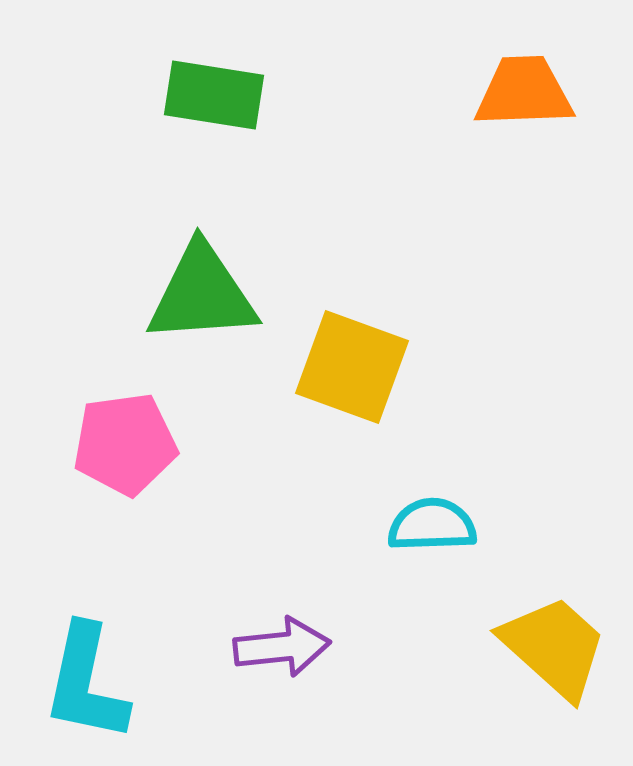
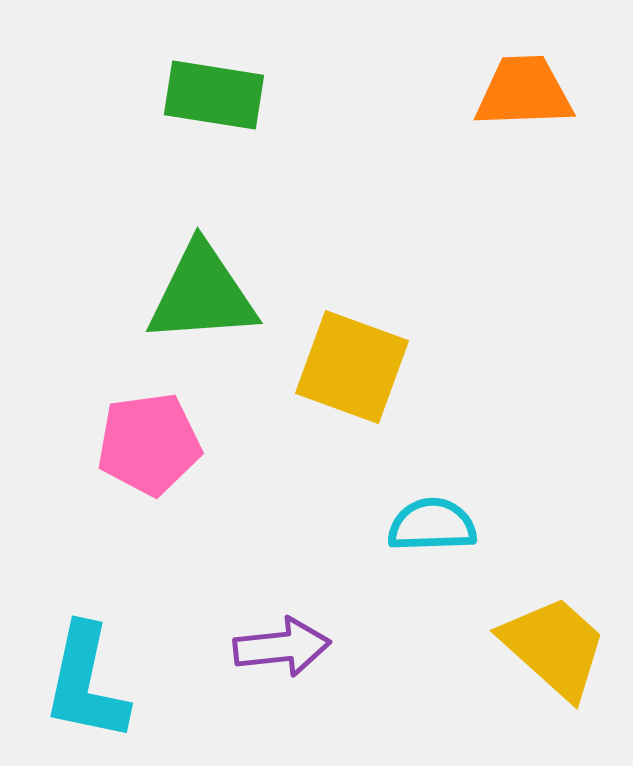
pink pentagon: moved 24 px right
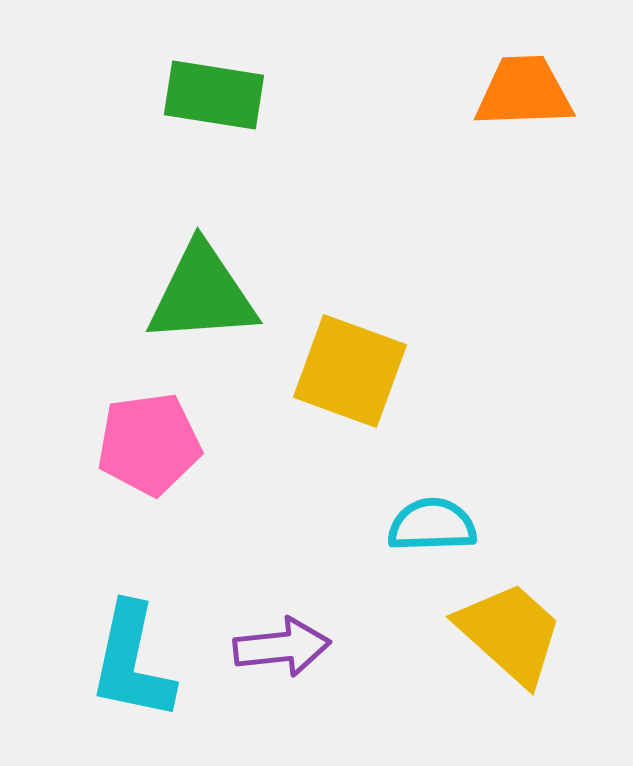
yellow square: moved 2 px left, 4 px down
yellow trapezoid: moved 44 px left, 14 px up
cyan L-shape: moved 46 px right, 21 px up
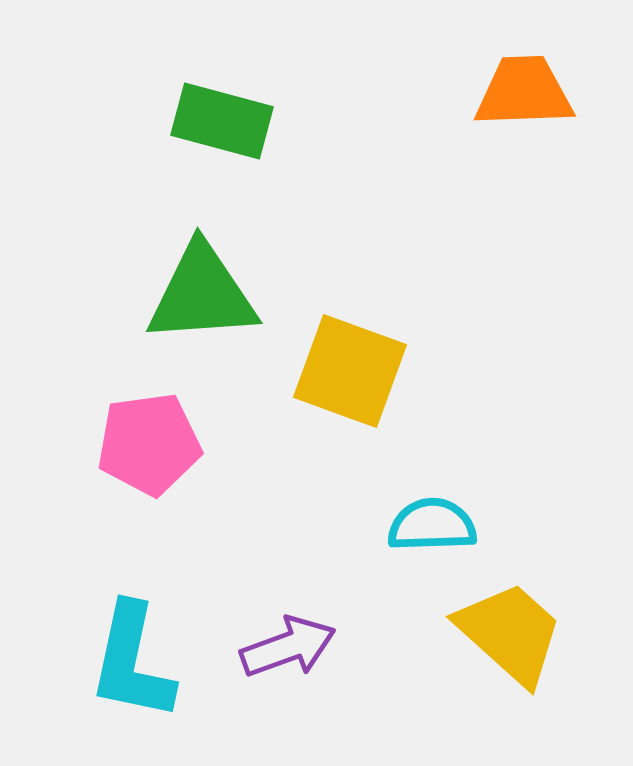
green rectangle: moved 8 px right, 26 px down; rotated 6 degrees clockwise
purple arrow: moved 6 px right; rotated 14 degrees counterclockwise
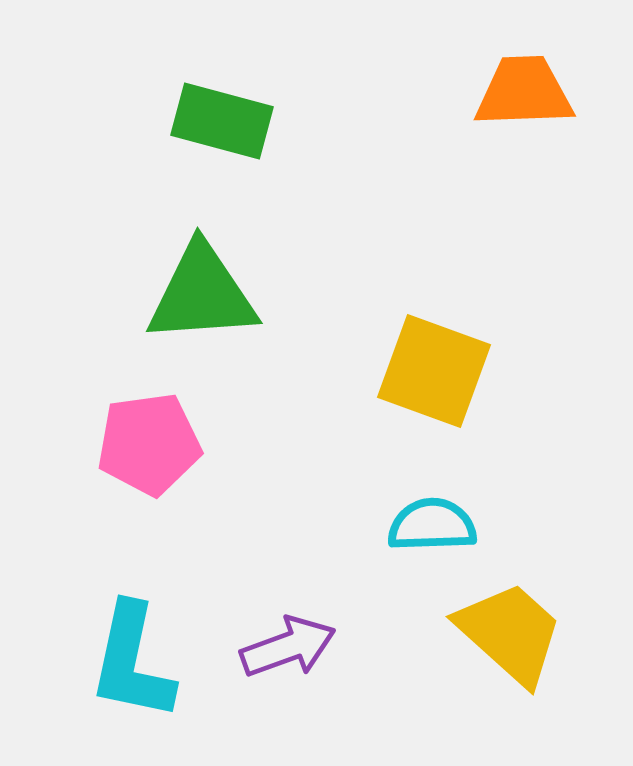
yellow square: moved 84 px right
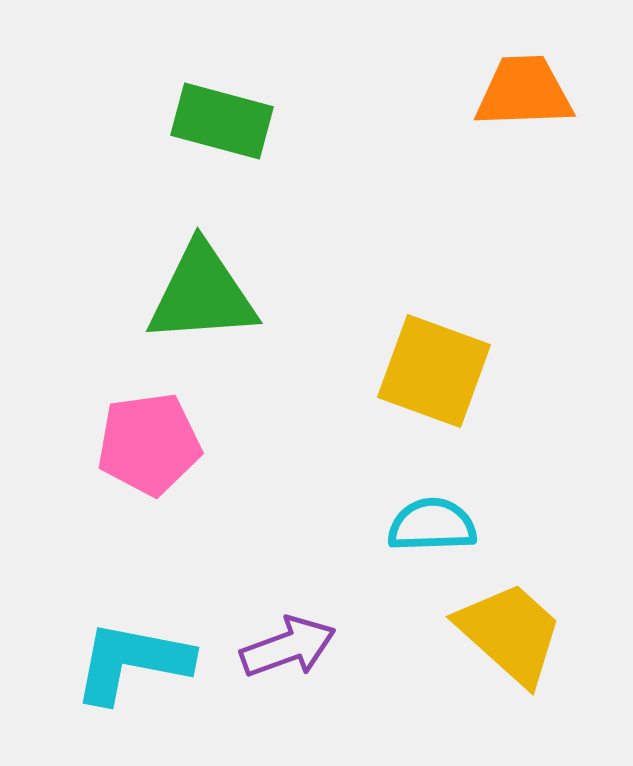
cyan L-shape: rotated 89 degrees clockwise
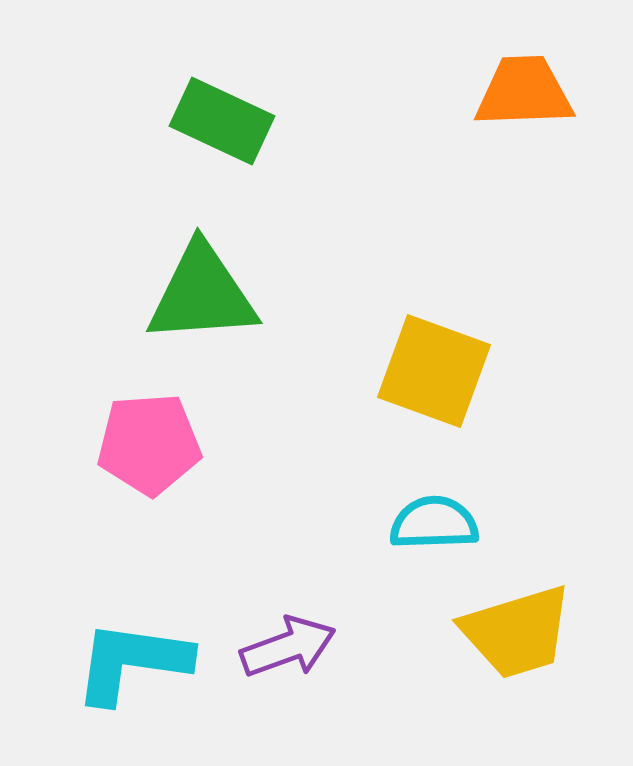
green rectangle: rotated 10 degrees clockwise
pink pentagon: rotated 4 degrees clockwise
cyan semicircle: moved 2 px right, 2 px up
yellow trapezoid: moved 7 px right, 1 px up; rotated 121 degrees clockwise
cyan L-shape: rotated 3 degrees counterclockwise
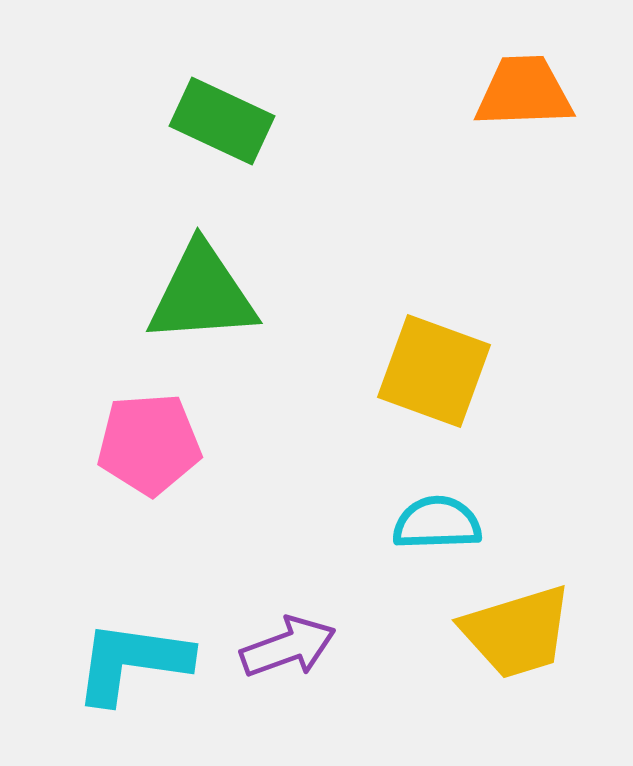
cyan semicircle: moved 3 px right
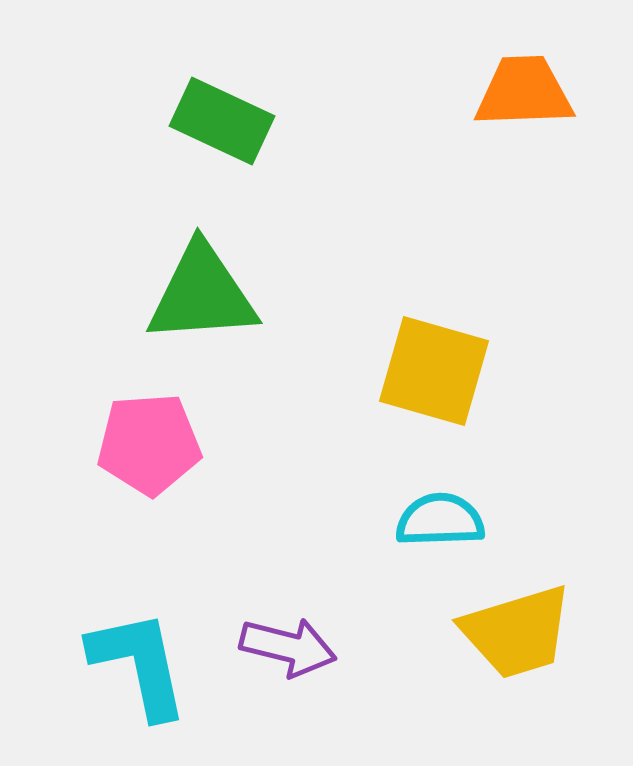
yellow square: rotated 4 degrees counterclockwise
cyan semicircle: moved 3 px right, 3 px up
purple arrow: rotated 34 degrees clockwise
cyan L-shape: moved 7 px right, 2 px down; rotated 70 degrees clockwise
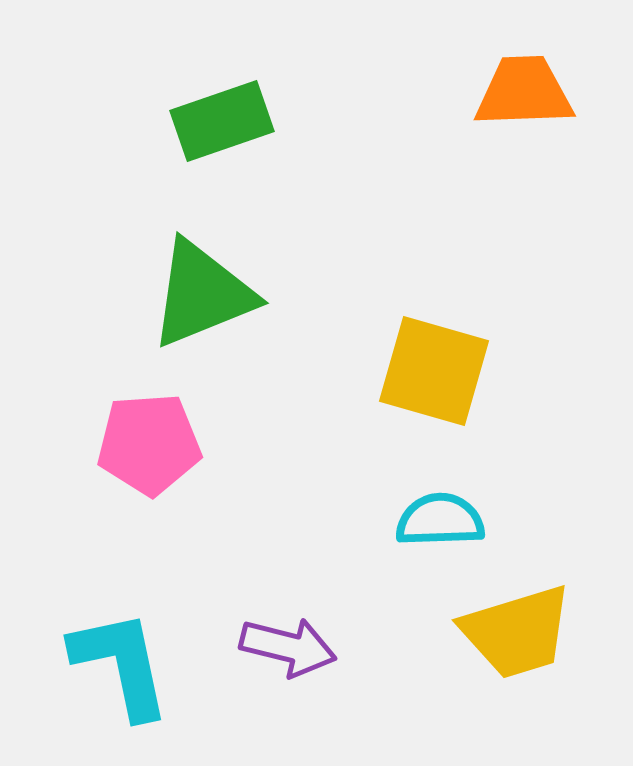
green rectangle: rotated 44 degrees counterclockwise
green triangle: rotated 18 degrees counterclockwise
cyan L-shape: moved 18 px left
